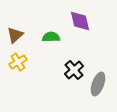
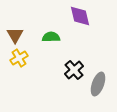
purple diamond: moved 5 px up
brown triangle: rotated 18 degrees counterclockwise
yellow cross: moved 1 px right, 4 px up
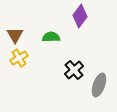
purple diamond: rotated 50 degrees clockwise
gray ellipse: moved 1 px right, 1 px down
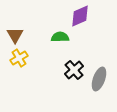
purple diamond: rotated 30 degrees clockwise
green semicircle: moved 9 px right
gray ellipse: moved 6 px up
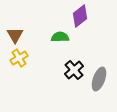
purple diamond: rotated 15 degrees counterclockwise
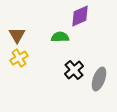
purple diamond: rotated 15 degrees clockwise
brown triangle: moved 2 px right
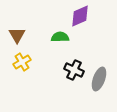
yellow cross: moved 3 px right, 4 px down
black cross: rotated 24 degrees counterclockwise
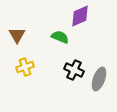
green semicircle: rotated 24 degrees clockwise
yellow cross: moved 3 px right, 5 px down; rotated 12 degrees clockwise
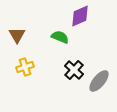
black cross: rotated 18 degrees clockwise
gray ellipse: moved 2 px down; rotated 20 degrees clockwise
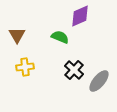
yellow cross: rotated 12 degrees clockwise
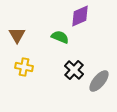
yellow cross: moved 1 px left; rotated 18 degrees clockwise
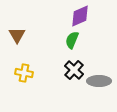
green semicircle: moved 12 px right, 3 px down; rotated 90 degrees counterclockwise
yellow cross: moved 6 px down
gray ellipse: rotated 50 degrees clockwise
